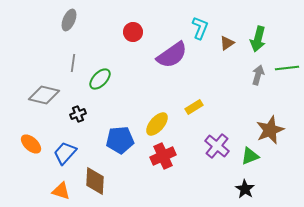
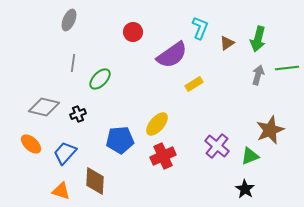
gray diamond: moved 12 px down
yellow rectangle: moved 23 px up
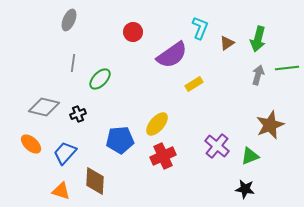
brown star: moved 5 px up
black star: rotated 24 degrees counterclockwise
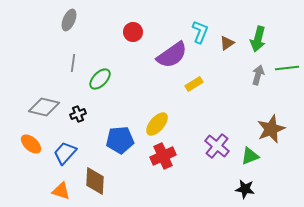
cyan L-shape: moved 4 px down
brown star: moved 1 px right, 4 px down
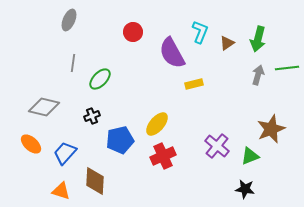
purple semicircle: moved 2 px up; rotated 96 degrees clockwise
yellow rectangle: rotated 18 degrees clockwise
black cross: moved 14 px right, 2 px down
blue pentagon: rotated 8 degrees counterclockwise
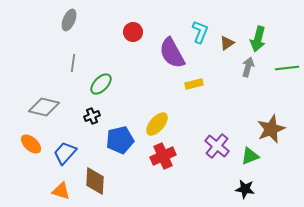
gray arrow: moved 10 px left, 8 px up
green ellipse: moved 1 px right, 5 px down
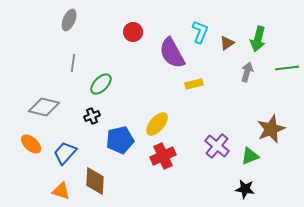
gray arrow: moved 1 px left, 5 px down
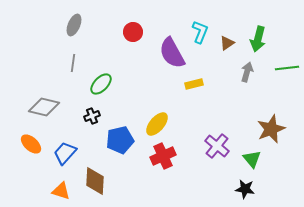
gray ellipse: moved 5 px right, 5 px down
green triangle: moved 2 px right, 3 px down; rotated 48 degrees counterclockwise
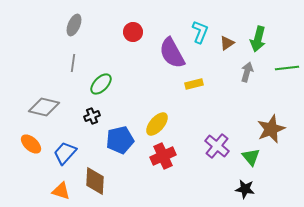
green triangle: moved 1 px left, 2 px up
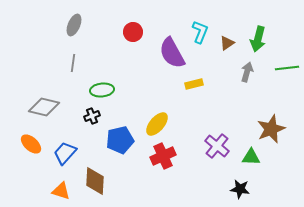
green ellipse: moved 1 px right, 6 px down; rotated 40 degrees clockwise
green triangle: rotated 48 degrees counterclockwise
black star: moved 5 px left
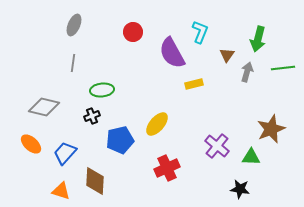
brown triangle: moved 12 px down; rotated 21 degrees counterclockwise
green line: moved 4 px left
red cross: moved 4 px right, 12 px down
